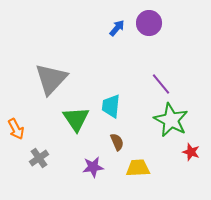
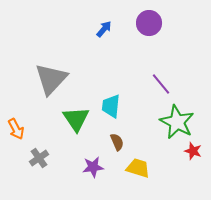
blue arrow: moved 13 px left, 1 px down
green star: moved 6 px right, 2 px down
red star: moved 2 px right, 1 px up
yellow trapezoid: rotated 20 degrees clockwise
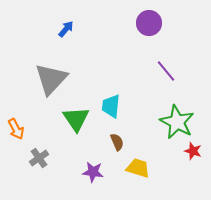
blue arrow: moved 38 px left
purple line: moved 5 px right, 13 px up
purple star: moved 5 px down; rotated 15 degrees clockwise
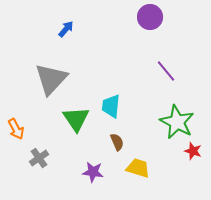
purple circle: moved 1 px right, 6 px up
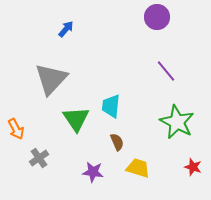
purple circle: moved 7 px right
red star: moved 16 px down
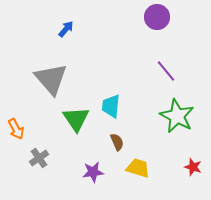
gray triangle: rotated 24 degrees counterclockwise
green star: moved 6 px up
purple star: rotated 15 degrees counterclockwise
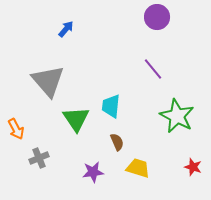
purple line: moved 13 px left, 2 px up
gray triangle: moved 3 px left, 2 px down
gray cross: rotated 12 degrees clockwise
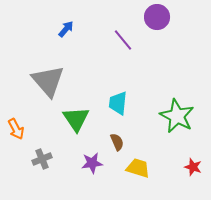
purple line: moved 30 px left, 29 px up
cyan trapezoid: moved 7 px right, 3 px up
gray cross: moved 3 px right, 1 px down
purple star: moved 1 px left, 9 px up
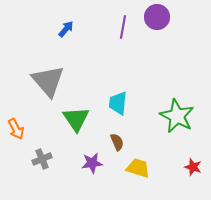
purple line: moved 13 px up; rotated 50 degrees clockwise
